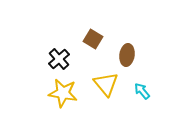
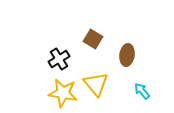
black cross: rotated 10 degrees clockwise
yellow triangle: moved 10 px left
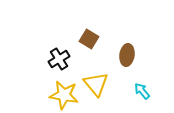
brown square: moved 4 px left
yellow star: moved 1 px right, 2 px down
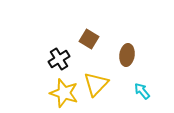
yellow triangle: rotated 24 degrees clockwise
yellow star: moved 2 px up; rotated 8 degrees clockwise
